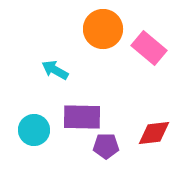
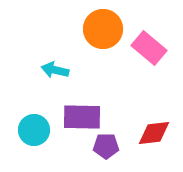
cyan arrow: rotated 16 degrees counterclockwise
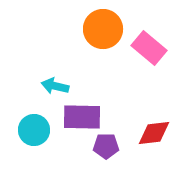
cyan arrow: moved 16 px down
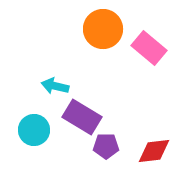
purple rectangle: rotated 30 degrees clockwise
red diamond: moved 18 px down
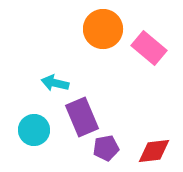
cyan arrow: moved 3 px up
purple rectangle: rotated 36 degrees clockwise
purple pentagon: moved 2 px down; rotated 10 degrees counterclockwise
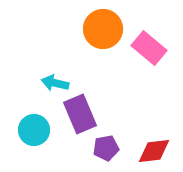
purple rectangle: moved 2 px left, 3 px up
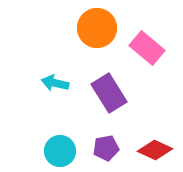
orange circle: moved 6 px left, 1 px up
pink rectangle: moved 2 px left
purple rectangle: moved 29 px right, 21 px up; rotated 9 degrees counterclockwise
cyan circle: moved 26 px right, 21 px down
red diamond: moved 1 px right, 1 px up; rotated 32 degrees clockwise
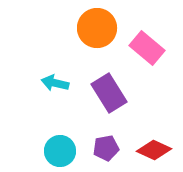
red diamond: moved 1 px left
